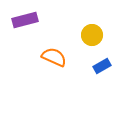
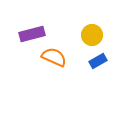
purple rectangle: moved 7 px right, 14 px down
blue rectangle: moved 4 px left, 5 px up
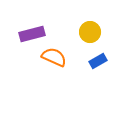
yellow circle: moved 2 px left, 3 px up
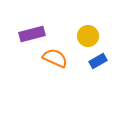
yellow circle: moved 2 px left, 4 px down
orange semicircle: moved 1 px right, 1 px down
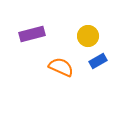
orange semicircle: moved 6 px right, 9 px down
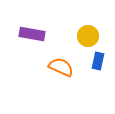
purple rectangle: rotated 25 degrees clockwise
blue rectangle: rotated 48 degrees counterclockwise
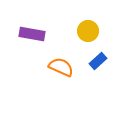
yellow circle: moved 5 px up
blue rectangle: rotated 36 degrees clockwise
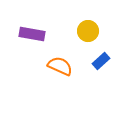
blue rectangle: moved 3 px right
orange semicircle: moved 1 px left, 1 px up
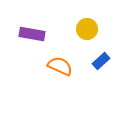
yellow circle: moved 1 px left, 2 px up
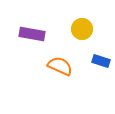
yellow circle: moved 5 px left
blue rectangle: rotated 60 degrees clockwise
